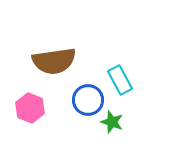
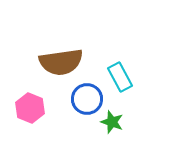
brown semicircle: moved 7 px right, 1 px down
cyan rectangle: moved 3 px up
blue circle: moved 1 px left, 1 px up
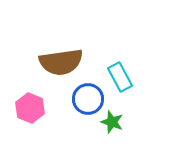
blue circle: moved 1 px right
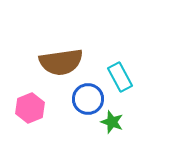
pink hexagon: rotated 16 degrees clockwise
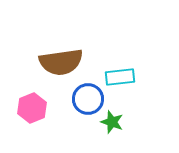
cyan rectangle: rotated 68 degrees counterclockwise
pink hexagon: moved 2 px right
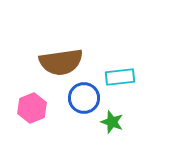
blue circle: moved 4 px left, 1 px up
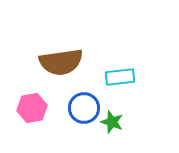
blue circle: moved 10 px down
pink hexagon: rotated 12 degrees clockwise
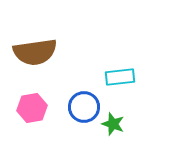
brown semicircle: moved 26 px left, 10 px up
blue circle: moved 1 px up
green star: moved 1 px right, 2 px down
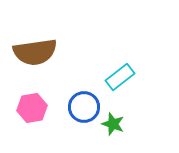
cyan rectangle: rotated 32 degrees counterclockwise
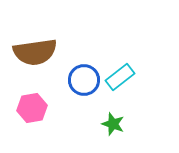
blue circle: moved 27 px up
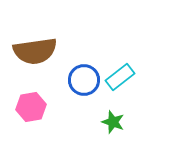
brown semicircle: moved 1 px up
pink hexagon: moved 1 px left, 1 px up
green star: moved 2 px up
